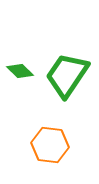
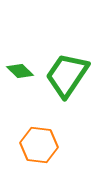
orange hexagon: moved 11 px left
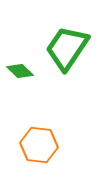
green trapezoid: moved 27 px up
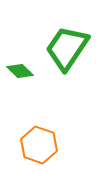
orange hexagon: rotated 12 degrees clockwise
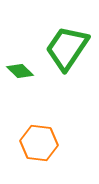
orange hexagon: moved 2 px up; rotated 12 degrees counterclockwise
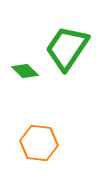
green diamond: moved 5 px right
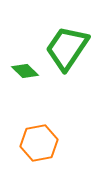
orange hexagon: rotated 18 degrees counterclockwise
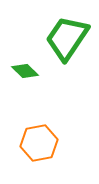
green trapezoid: moved 10 px up
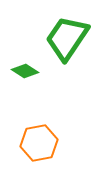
green diamond: rotated 12 degrees counterclockwise
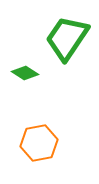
green diamond: moved 2 px down
